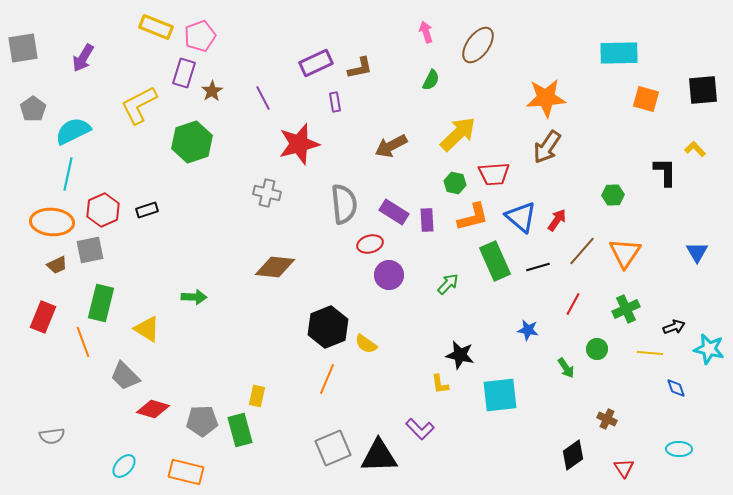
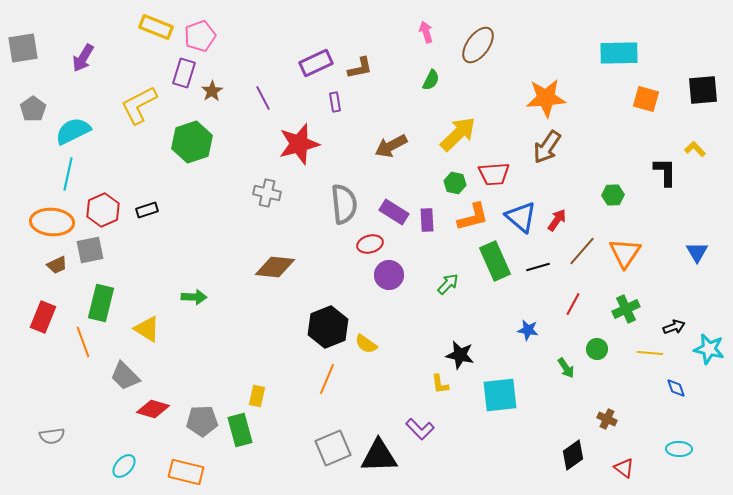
red triangle at (624, 468): rotated 20 degrees counterclockwise
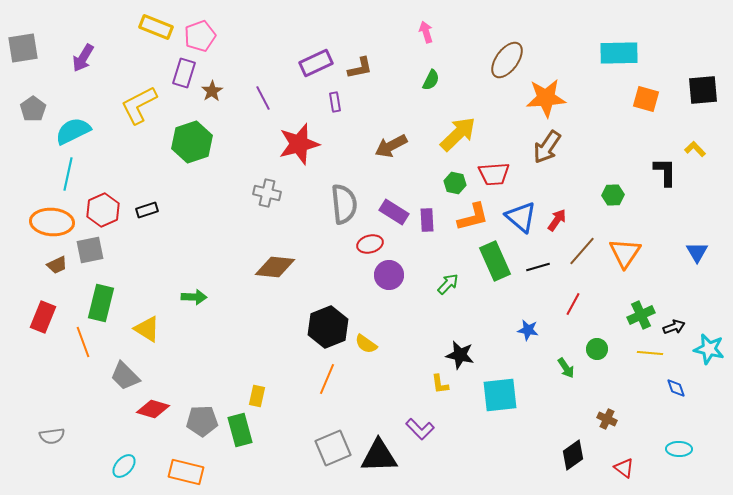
brown ellipse at (478, 45): moved 29 px right, 15 px down
green cross at (626, 309): moved 15 px right, 6 px down
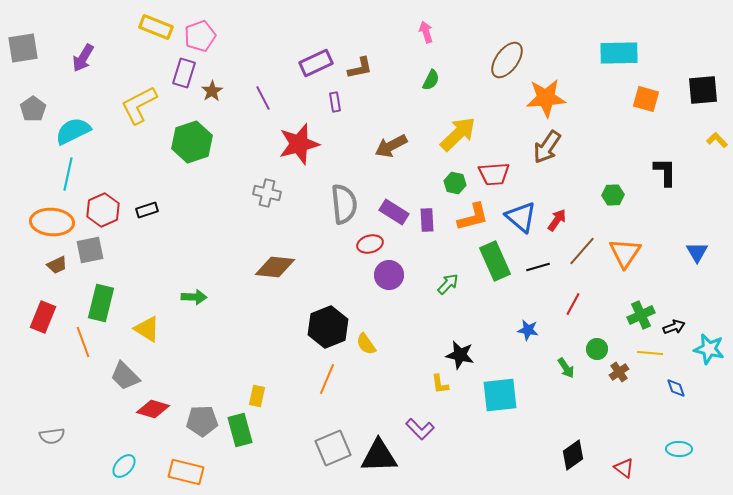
yellow L-shape at (695, 149): moved 22 px right, 9 px up
yellow semicircle at (366, 344): rotated 20 degrees clockwise
brown cross at (607, 419): moved 12 px right, 47 px up; rotated 30 degrees clockwise
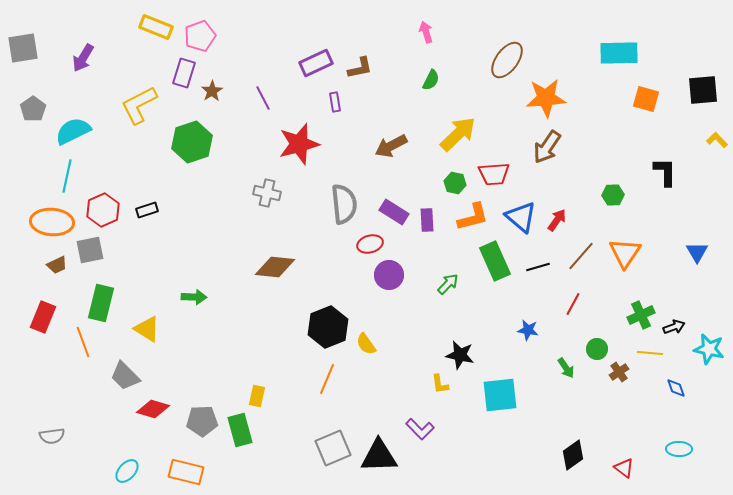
cyan line at (68, 174): moved 1 px left, 2 px down
brown line at (582, 251): moved 1 px left, 5 px down
cyan ellipse at (124, 466): moved 3 px right, 5 px down
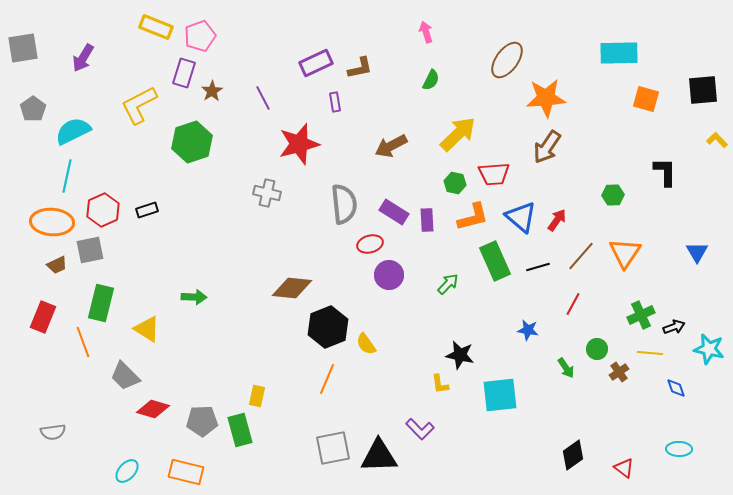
brown diamond at (275, 267): moved 17 px right, 21 px down
gray semicircle at (52, 436): moved 1 px right, 4 px up
gray square at (333, 448): rotated 12 degrees clockwise
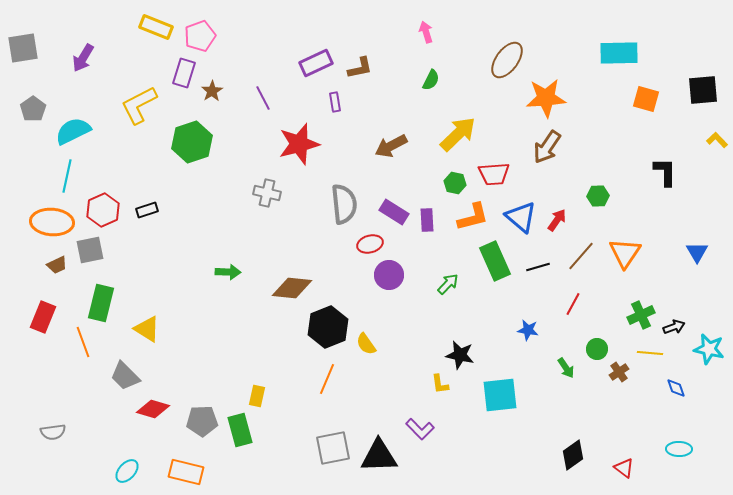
green hexagon at (613, 195): moved 15 px left, 1 px down
green arrow at (194, 297): moved 34 px right, 25 px up
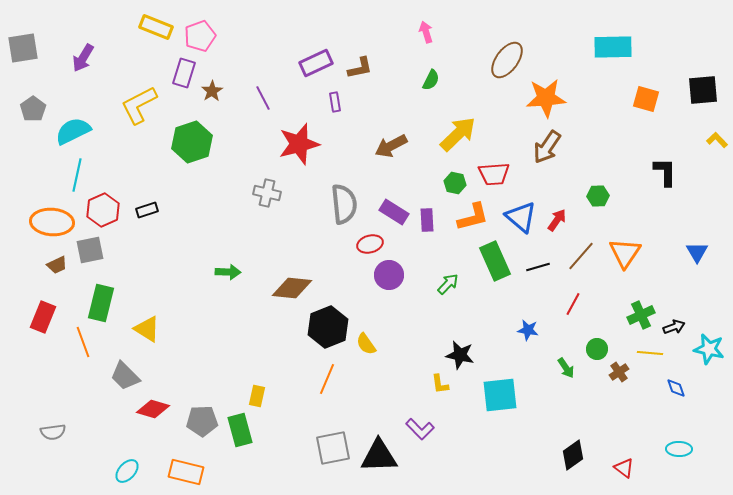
cyan rectangle at (619, 53): moved 6 px left, 6 px up
cyan line at (67, 176): moved 10 px right, 1 px up
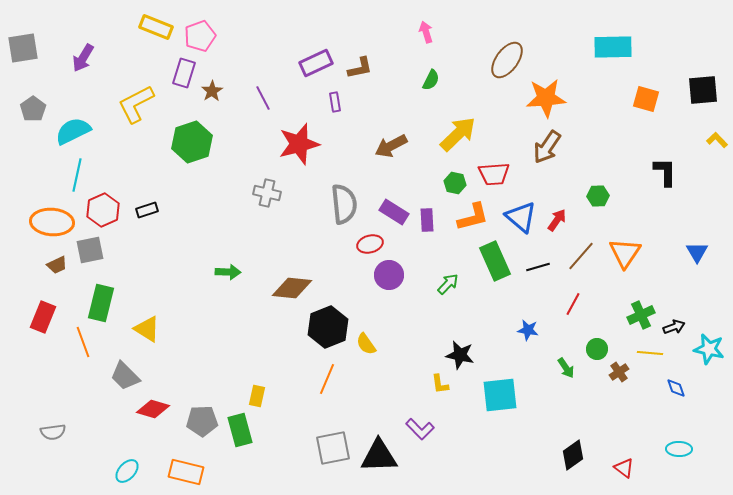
yellow L-shape at (139, 105): moved 3 px left, 1 px up
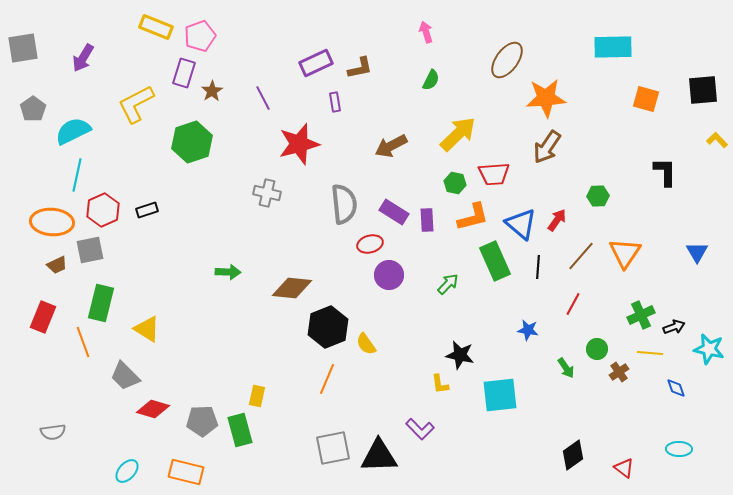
blue triangle at (521, 217): moved 7 px down
black line at (538, 267): rotated 70 degrees counterclockwise
